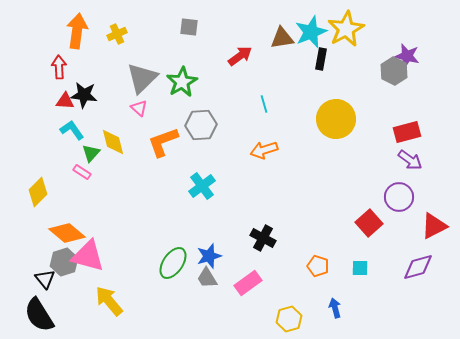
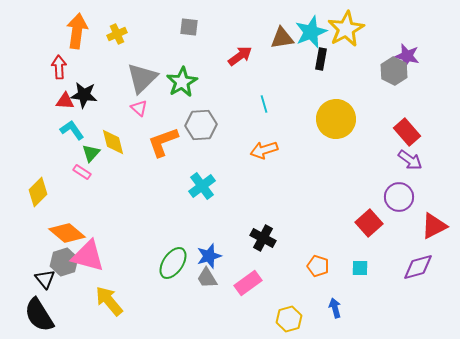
red rectangle at (407, 132): rotated 64 degrees clockwise
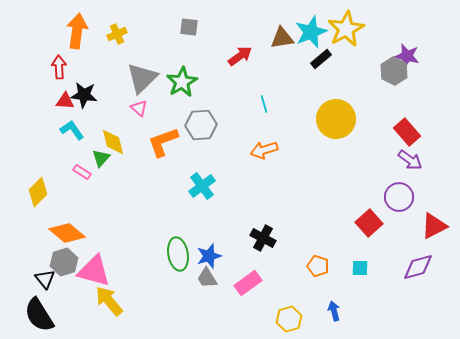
black rectangle at (321, 59): rotated 40 degrees clockwise
green triangle at (91, 153): moved 10 px right, 5 px down
pink triangle at (88, 256): moved 6 px right, 15 px down
green ellipse at (173, 263): moved 5 px right, 9 px up; rotated 44 degrees counterclockwise
blue arrow at (335, 308): moved 1 px left, 3 px down
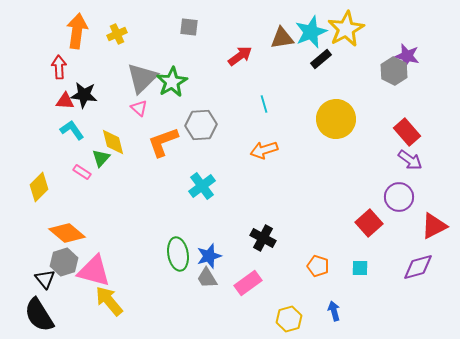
green star at (182, 82): moved 10 px left
yellow diamond at (38, 192): moved 1 px right, 5 px up
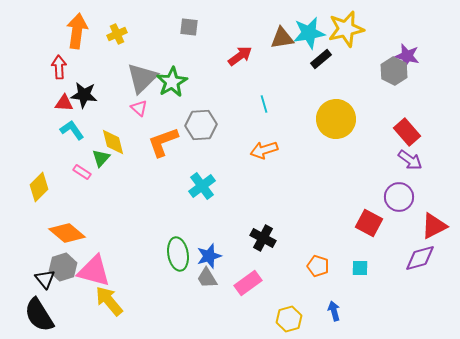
yellow star at (346, 29): rotated 15 degrees clockwise
cyan star at (311, 32): moved 2 px left, 1 px down; rotated 12 degrees clockwise
red triangle at (65, 101): moved 1 px left, 2 px down
red square at (369, 223): rotated 20 degrees counterclockwise
gray hexagon at (64, 262): moved 1 px left, 5 px down
purple diamond at (418, 267): moved 2 px right, 9 px up
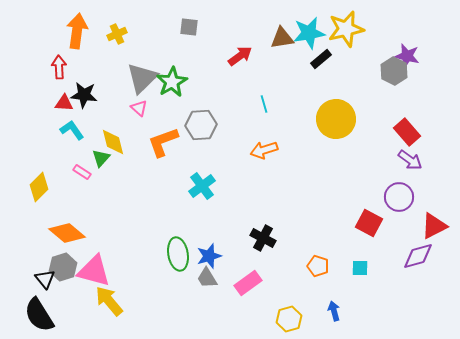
purple diamond at (420, 258): moved 2 px left, 2 px up
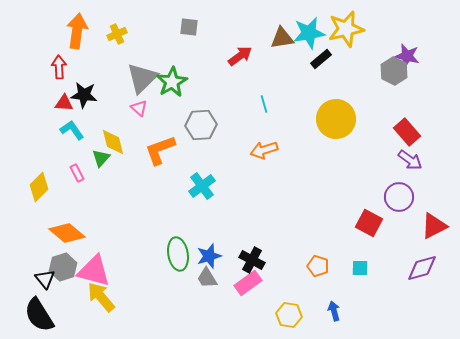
orange L-shape at (163, 142): moved 3 px left, 8 px down
pink rectangle at (82, 172): moved 5 px left, 1 px down; rotated 30 degrees clockwise
black cross at (263, 238): moved 11 px left, 22 px down
purple diamond at (418, 256): moved 4 px right, 12 px down
yellow arrow at (109, 301): moved 8 px left, 4 px up
yellow hexagon at (289, 319): moved 4 px up; rotated 25 degrees clockwise
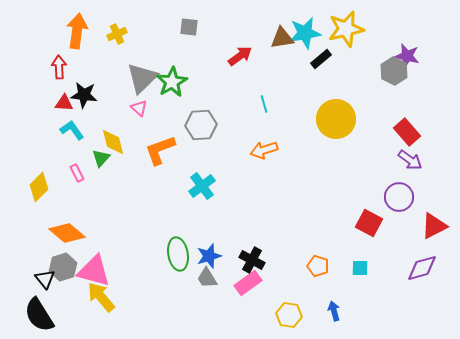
cyan star at (309, 33): moved 4 px left
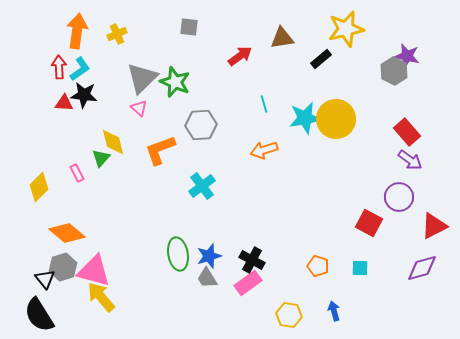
cyan star at (305, 33): moved 85 px down
green star at (172, 82): moved 3 px right; rotated 20 degrees counterclockwise
cyan L-shape at (72, 130): moved 8 px right, 61 px up; rotated 90 degrees clockwise
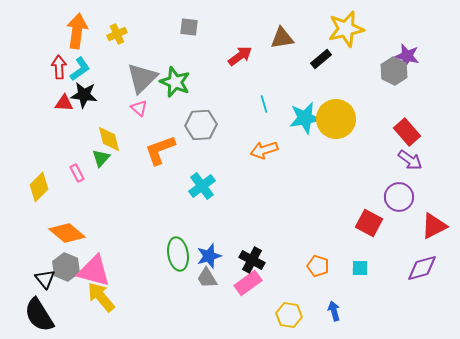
yellow diamond at (113, 142): moved 4 px left, 3 px up
gray hexagon at (63, 267): moved 3 px right; rotated 20 degrees counterclockwise
